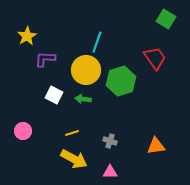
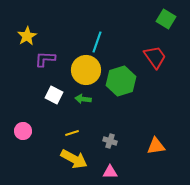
red trapezoid: moved 1 px up
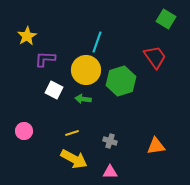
white square: moved 5 px up
pink circle: moved 1 px right
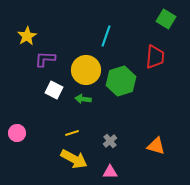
cyan line: moved 9 px right, 6 px up
red trapezoid: rotated 40 degrees clockwise
pink circle: moved 7 px left, 2 px down
gray cross: rotated 32 degrees clockwise
orange triangle: rotated 24 degrees clockwise
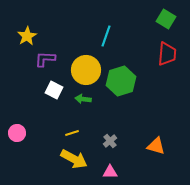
red trapezoid: moved 12 px right, 3 px up
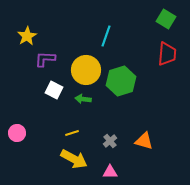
orange triangle: moved 12 px left, 5 px up
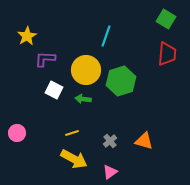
pink triangle: rotated 35 degrees counterclockwise
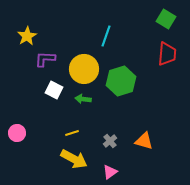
yellow circle: moved 2 px left, 1 px up
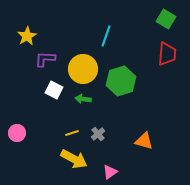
yellow circle: moved 1 px left
gray cross: moved 12 px left, 7 px up
